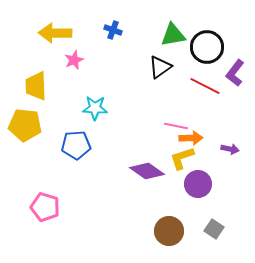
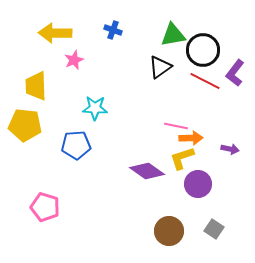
black circle: moved 4 px left, 3 px down
red line: moved 5 px up
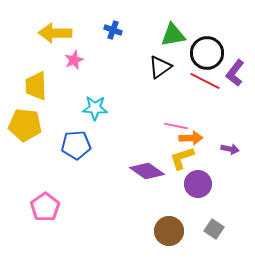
black circle: moved 4 px right, 3 px down
pink pentagon: rotated 20 degrees clockwise
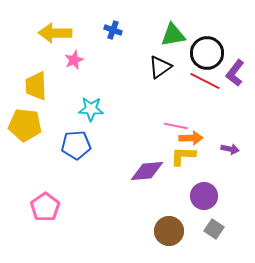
cyan star: moved 4 px left, 1 px down
yellow L-shape: moved 1 px right, 2 px up; rotated 20 degrees clockwise
purple diamond: rotated 40 degrees counterclockwise
purple circle: moved 6 px right, 12 px down
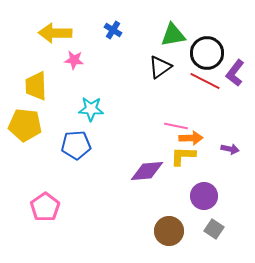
blue cross: rotated 12 degrees clockwise
pink star: rotated 30 degrees clockwise
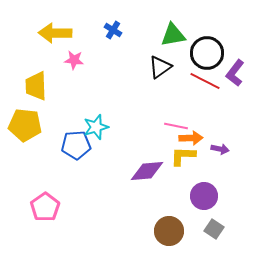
cyan star: moved 5 px right, 18 px down; rotated 20 degrees counterclockwise
purple arrow: moved 10 px left
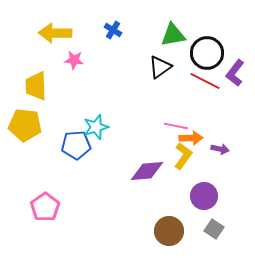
yellow L-shape: rotated 124 degrees clockwise
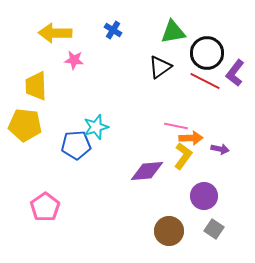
green triangle: moved 3 px up
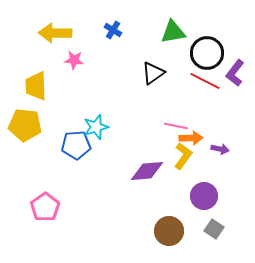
black triangle: moved 7 px left, 6 px down
